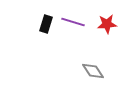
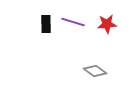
black rectangle: rotated 18 degrees counterclockwise
gray diamond: moved 2 px right; rotated 20 degrees counterclockwise
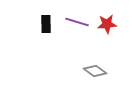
purple line: moved 4 px right
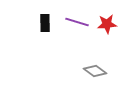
black rectangle: moved 1 px left, 1 px up
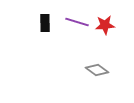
red star: moved 2 px left, 1 px down
gray diamond: moved 2 px right, 1 px up
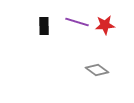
black rectangle: moved 1 px left, 3 px down
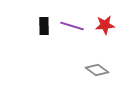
purple line: moved 5 px left, 4 px down
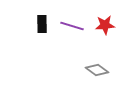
black rectangle: moved 2 px left, 2 px up
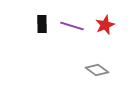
red star: rotated 18 degrees counterclockwise
